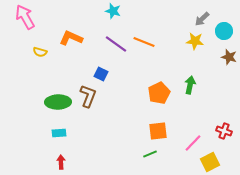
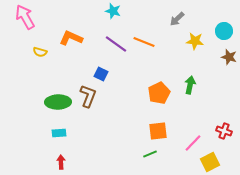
gray arrow: moved 25 px left
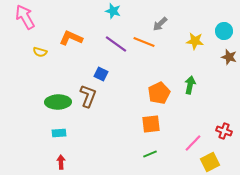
gray arrow: moved 17 px left, 5 px down
orange square: moved 7 px left, 7 px up
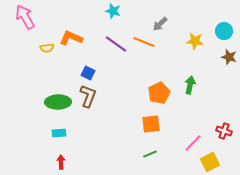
yellow semicircle: moved 7 px right, 4 px up; rotated 24 degrees counterclockwise
blue square: moved 13 px left, 1 px up
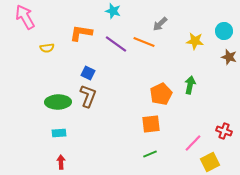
orange L-shape: moved 10 px right, 5 px up; rotated 15 degrees counterclockwise
orange pentagon: moved 2 px right, 1 px down
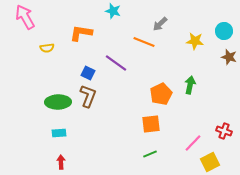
purple line: moved 19 px down
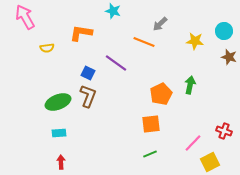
green ellipse: rotated 20 degrees counterclockwise
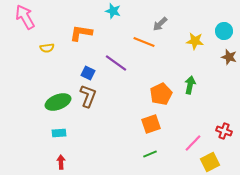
orange square: rotated 12 degrees counterclockwise
